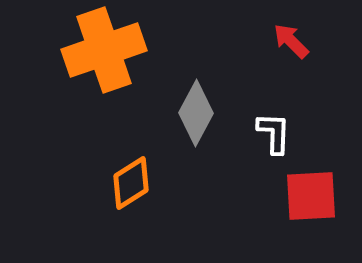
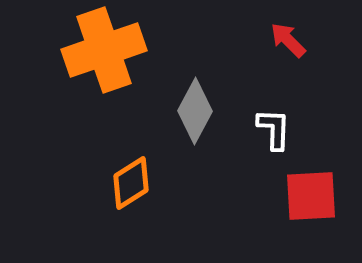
red arrow: moved 3 px left, 1 px up
gray diamond: moved 1 px left, 2 px up
white L-shape: moved 4 px up
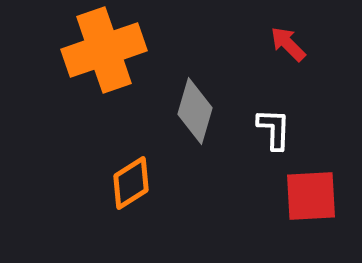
red arrow: moved 4 px down
gray diamond: rotated 12 degrees counterclockwise
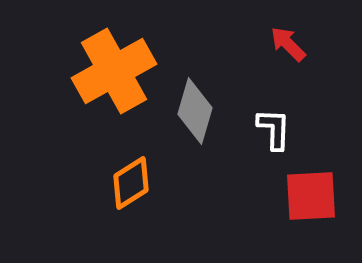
orange cross: moved 10 px right, 21 px down; rotated 10 degrees counterclockwise
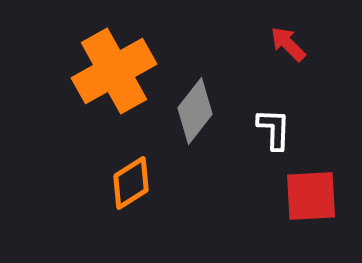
gray diamond: rotated 22 degrees clockwise
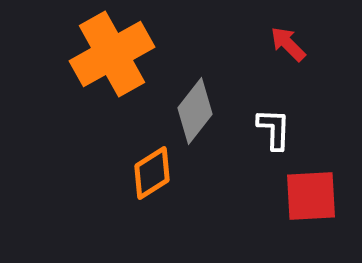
orange cross: moved 2 px left, 17 px up
orange diamond: moved 21 px right, 10 px up
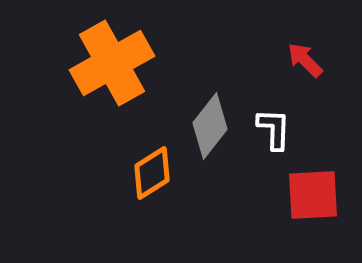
red arrow: moved 17 px right, 16 px down
orange cross: moved 9 px down
gray diamond: moved 15 px right, 15 px down
red square: moved 2 px right, 1 px up
